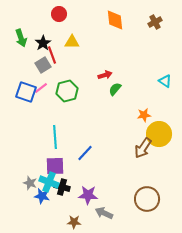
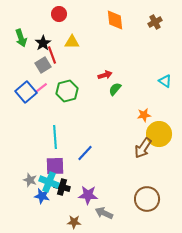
blue square: rotated 30 degrees clockwise
gray star: moved 3 px up
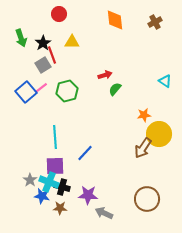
gray star: rotated 16 degrees clockwise
brown star: moved 14 px left, 14 px up
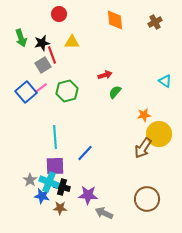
black star: moved 1 px left; rotated 21 degrees clockwise
green semicircle: moved 3 px down
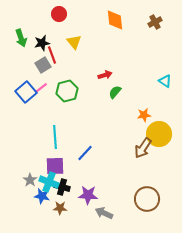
yellow triangle: moved 2 px right; rotated 49 degrees clockwise
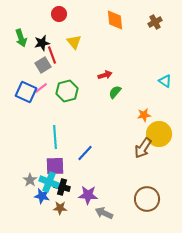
blue square: rotated 25 degrees counterclockwise
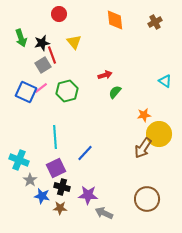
purple square: moved 1 px right, 2 px down; rotated 24 degrees counterclockwise
cyan cross: moved 30 px left, 22 px up
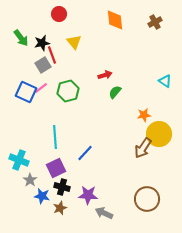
green arrow: rotated 18 degrees counterclockwise
green hexagon: moved 1 px right
brown star: rotated 24 degrees counterclockwise
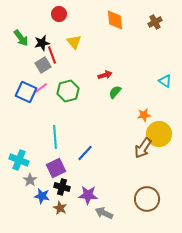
brown star: rotated 24 degrees counterclockwise
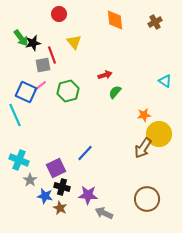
black star: moved 9 px left
gray square: rotated 21 degrees clockwise
pink line: moved 1 px left, 2 px up
cyan line: moved 40 px left, 22 px up; rotated 20 degrees counterclockwise
blue star: moved 3 px right
